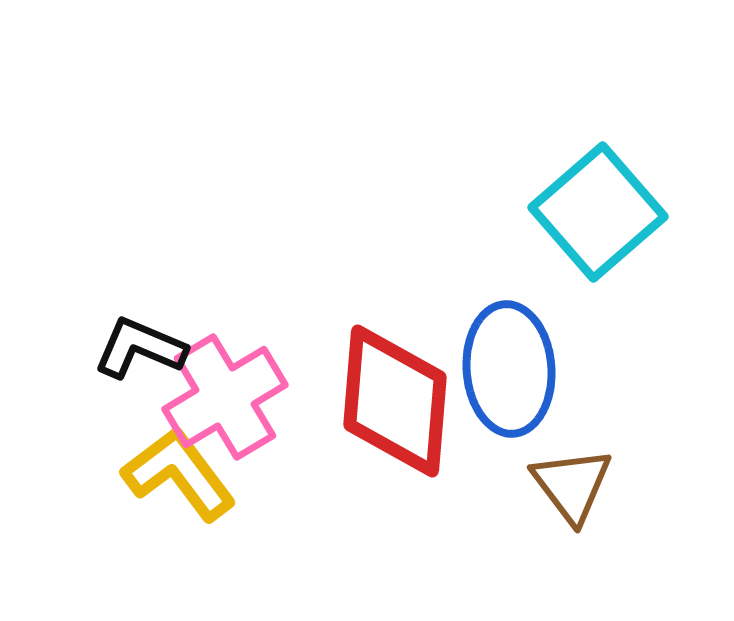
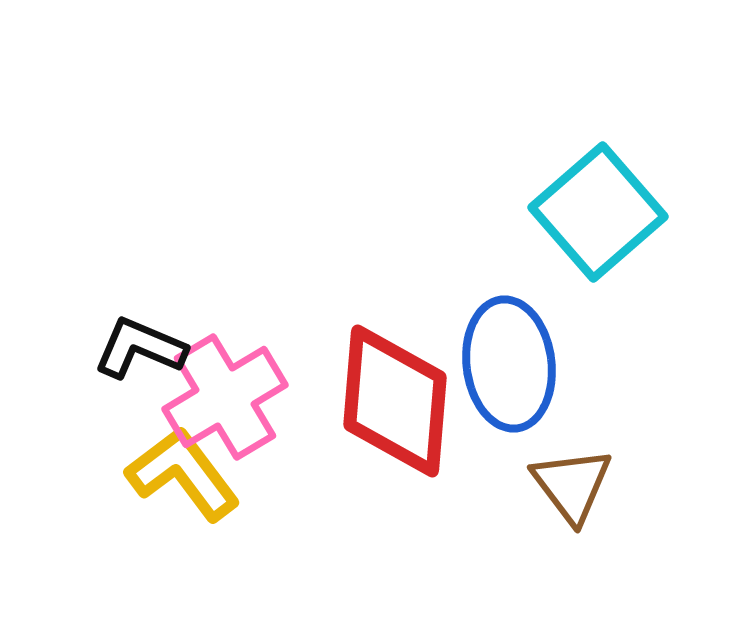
blue ellipse: moved 5 px up; rotated 3 degrees counterclockwise
yellow L-shape: moved 4 px right
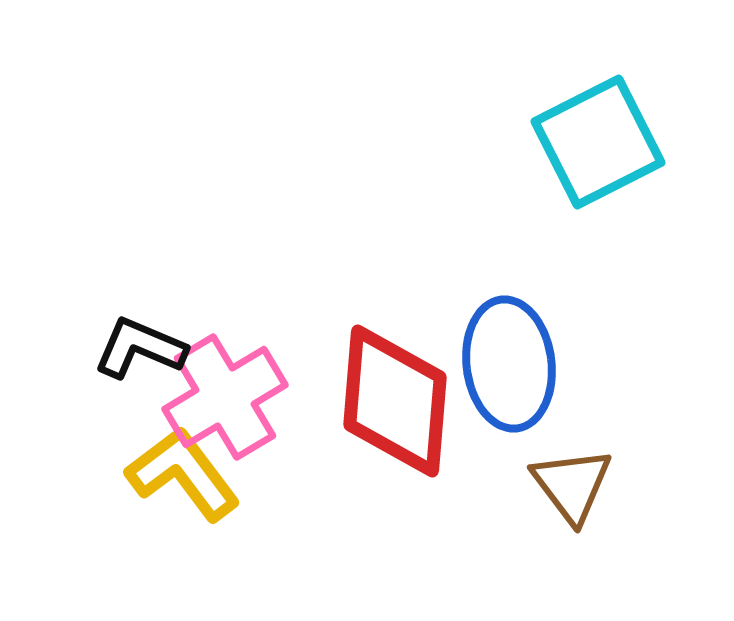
cyan square: moved 70 px up; rotated 14 degrees clockwise
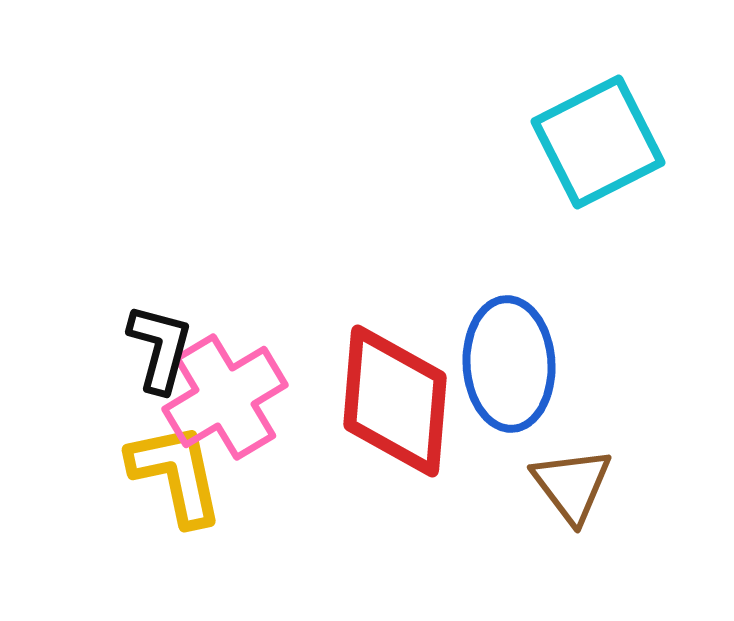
black L-shape: moved 20 px right; rotated 82 degrees clockwise
blue ellipse: rotated 4 degrees clockwise
yellow L-shape: moved 7 px left; rotated 25 degrees clockwise
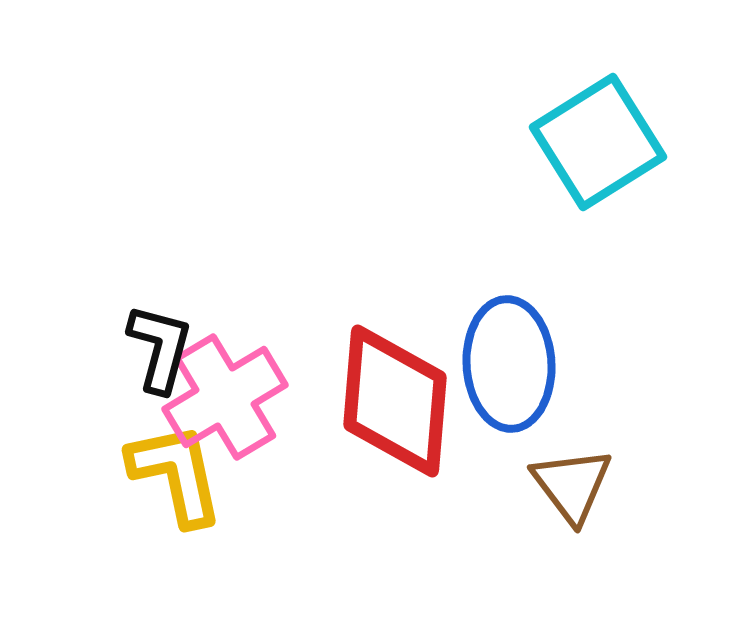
cyan square: rotated 5 degrees counterclockwise
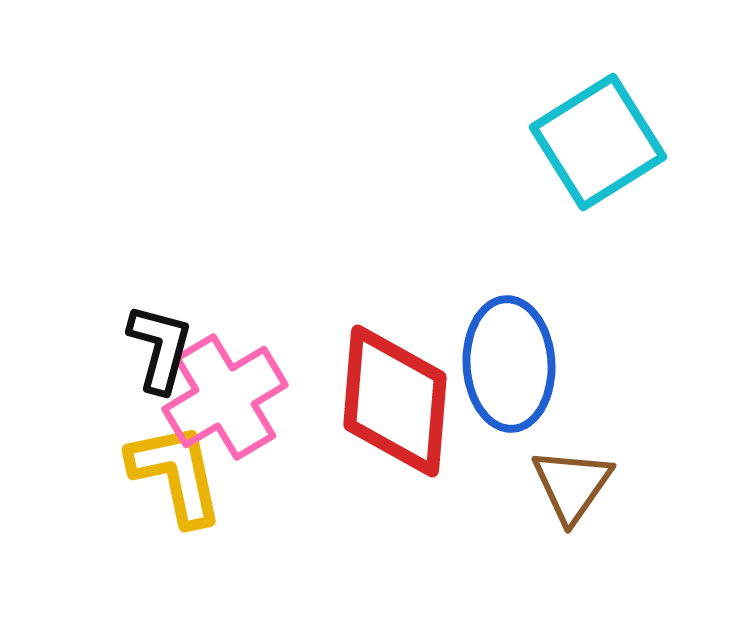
brown triangle: rotated 12 degrees clockwise
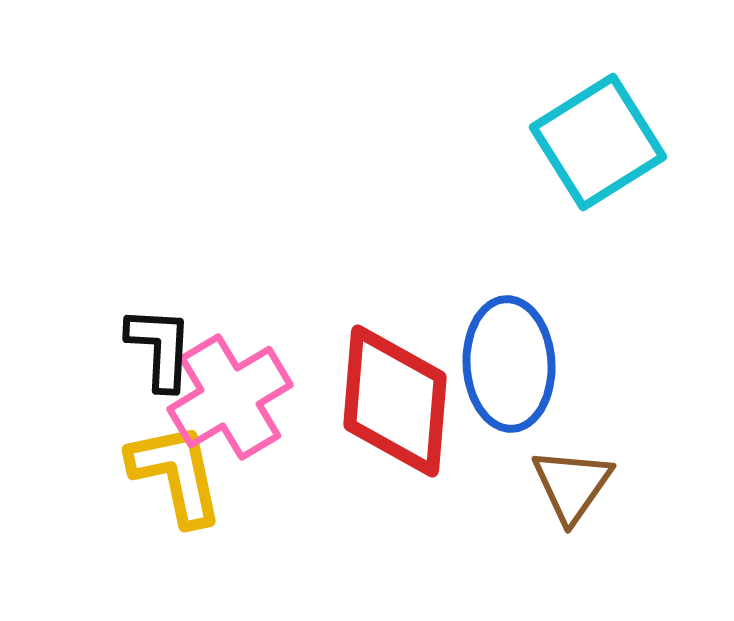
black L-shape: rotated 12 degrees counterclockwise
pink cross: moved 5 px right
